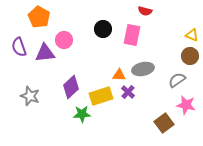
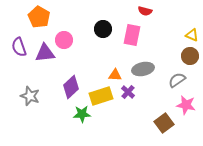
orange triangle: moved 4 px left
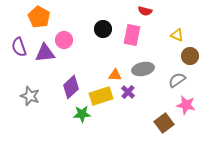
yellow triangle: moved 15 px left
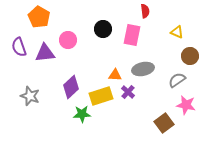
red semicircle: rotated 112 degrees counterclockwise
yellow triangle: moved 3 px up
pink circle: moved 4 px right
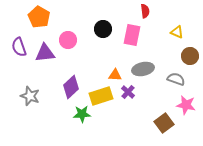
gray semicircle: moved 1 px left, 1 px up; rotated 54 degrees clockwise
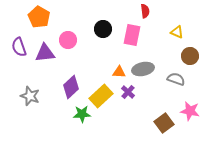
orange triangle: moved 4 px right, 3 px up
yellow rectangle: rotated 25 degrees counterclockwise
pink star: moved 4 px right, 6 px down
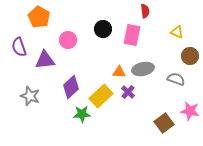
purple triangle: moved 7 px down
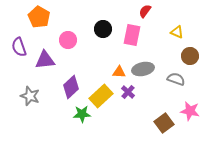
red semicircle: rotated 136 degrees counterclockwise
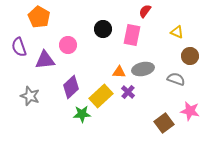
pink circle: moved 5 px down
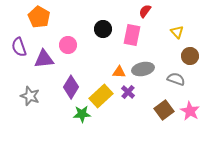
yellow triangle: rotated 24 degrees clockwise
purple triangle: moved 1 px left, 1 px up
purple diamond: rotated 15 degrees counterclockwise
pink star: rotated 18 degrees clockwise
brown square: moved 13 px up
